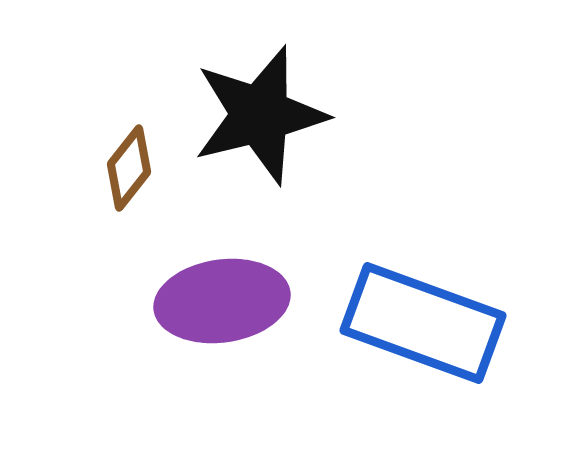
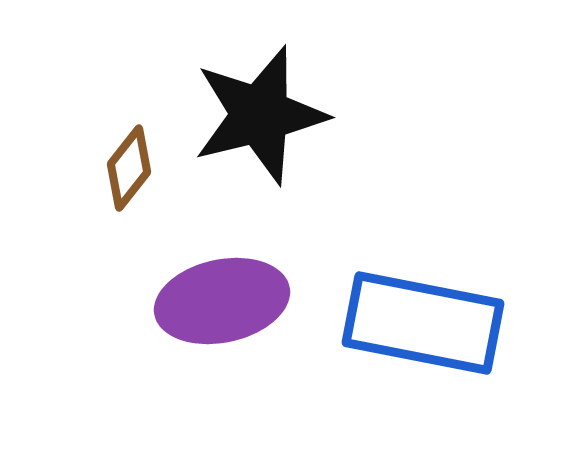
purple ellipse: rotated 4 degrees counterclockwise
blue rectangle: rotated 9 degrees counterclockwise
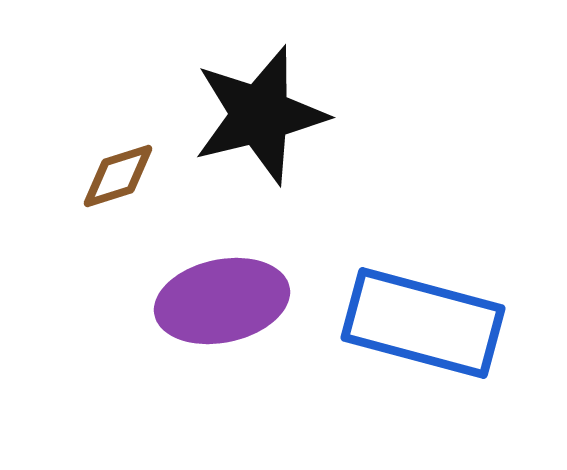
brown diamond: moved 11 px left, 8 px down; rotated 34 degrees clockwise
blue rectangle: rotated 4 degrees clockwise
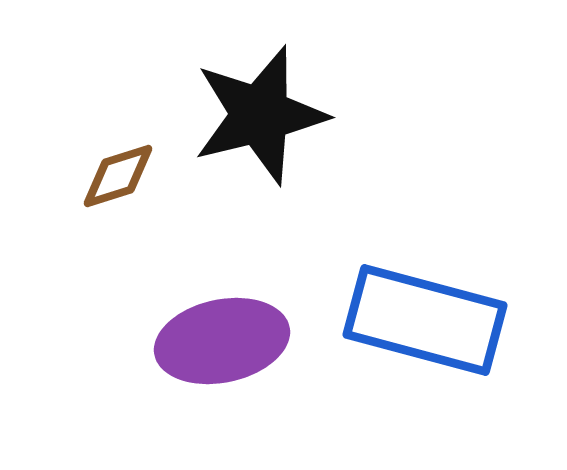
purple ellipse: moved 40 px down
blue rectangle: moved 2 px right, 3 px up
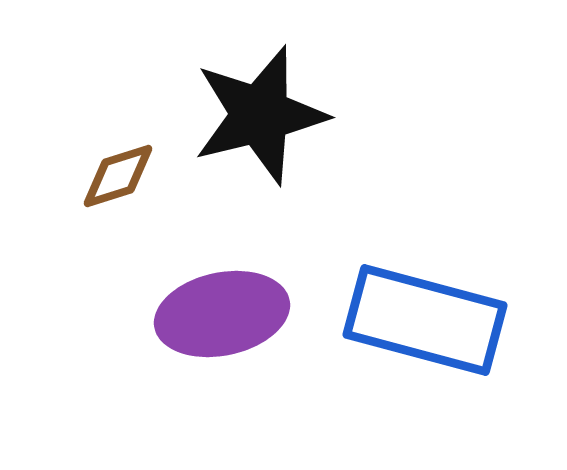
purple ellipse: moved 27 px up
